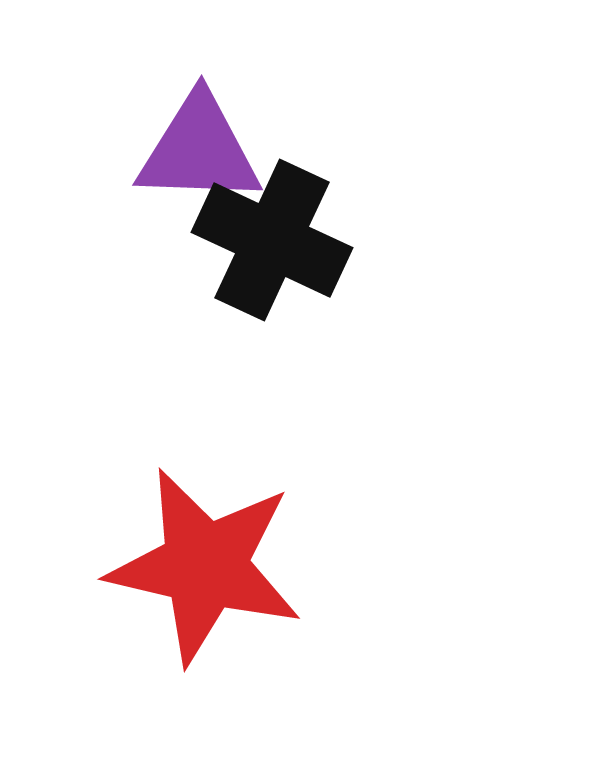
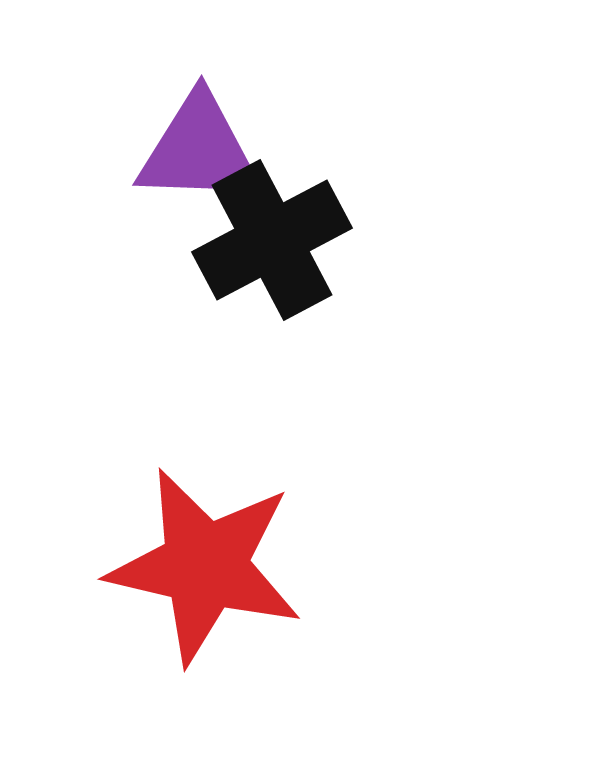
black cross: rotated 37 degrees clockwise
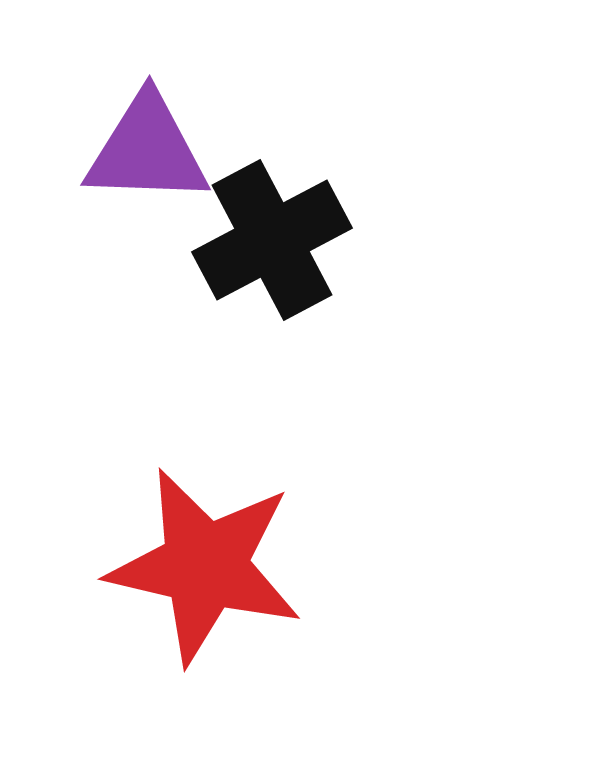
purple triangle: moved 52 px left
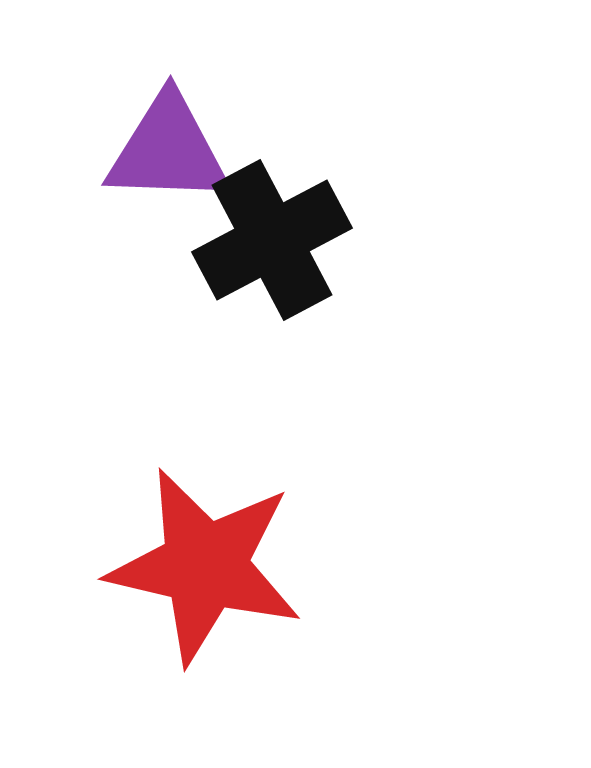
purple triangle: moved 21 px right
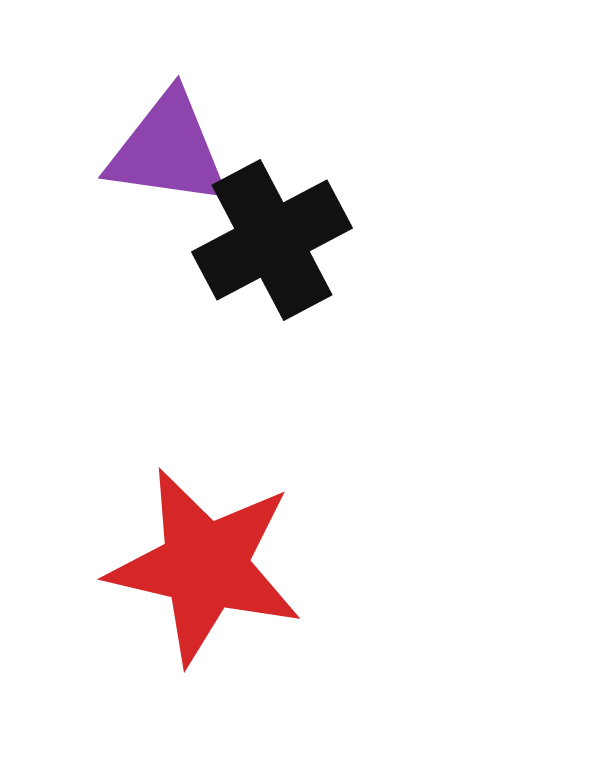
purple triangle: rotated 6 degrees clockwise
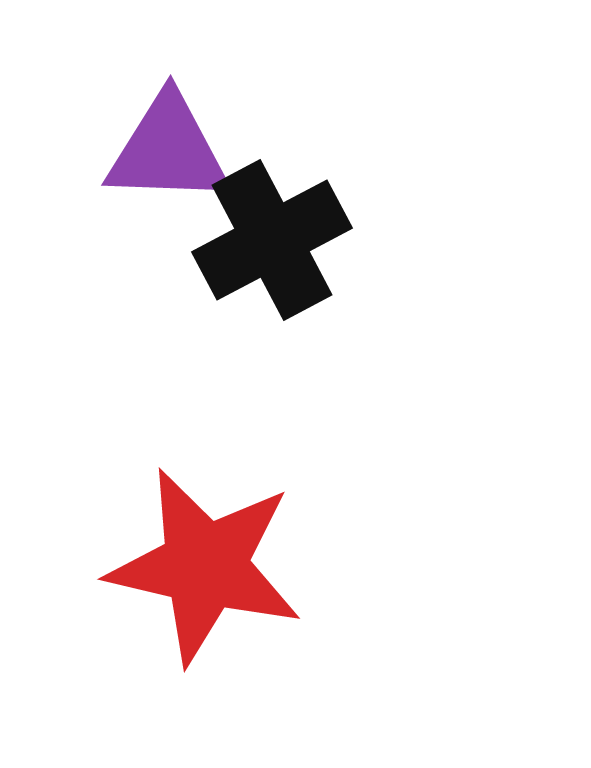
purple triangle: rotated 6 degrees counterclockwise
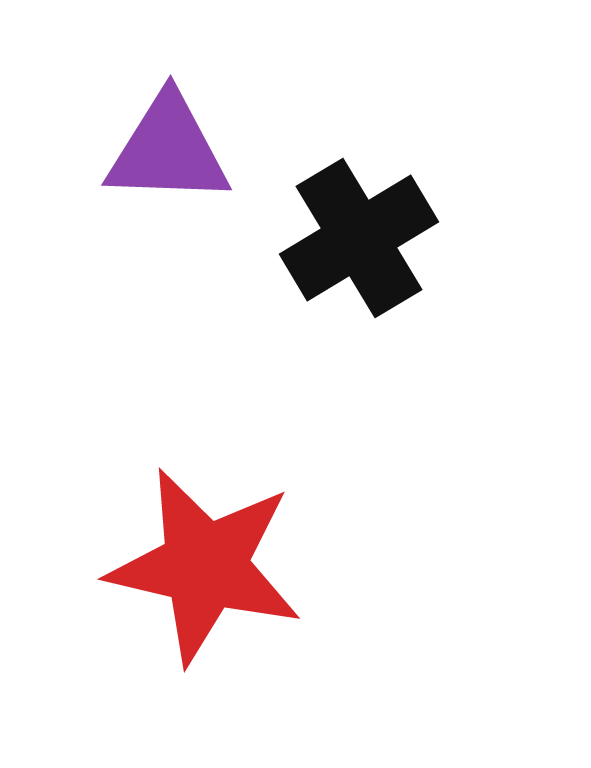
black cross: moved 87 px right, 2 px up; rotated 3 degrees counterclockwise
